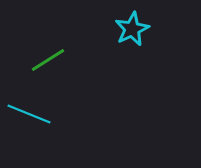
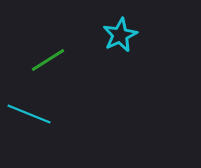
cyan star: moved 12 px left, 6 px down
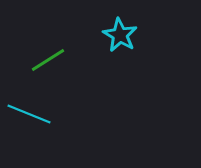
cyan star: rotated 16 degrees counterclockwise
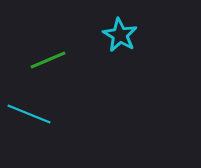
green line: rotated 9 degrees clockwise
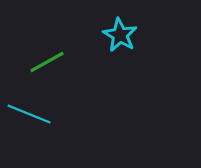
green line: moved 1 px left, 2 px down; rotated 6 degrees counterclockwise
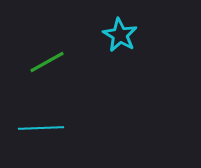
cyan line: moved 12 px right, 14 px down; rotated 24 degrees counterclockwise
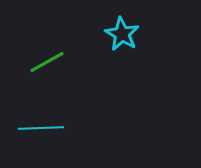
cyan star: moved 2 px right, 1 px up
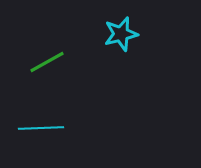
cyan star: moved 1 px left; rotated 28 degrees clockwise
